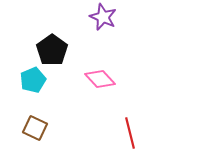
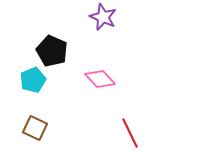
black pentagon: moved 1 px down; rotated 12 degrees counterclockwise
red line: rotated 12 degrees counterclockwise
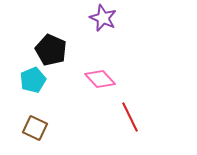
purple star: moved 1 px down
black pentagon: moved 1 px left, 1 px up
red line: moved 16 px up
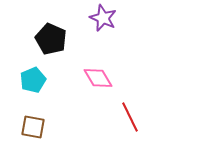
black pentagon: moved 11 px up
pink diamond: moved 2 px left, 1 px up; rotated 12 degrees clockwise
brown square: moved 2 px left, 1 px up; rotated 15 degrees counterclockwise
